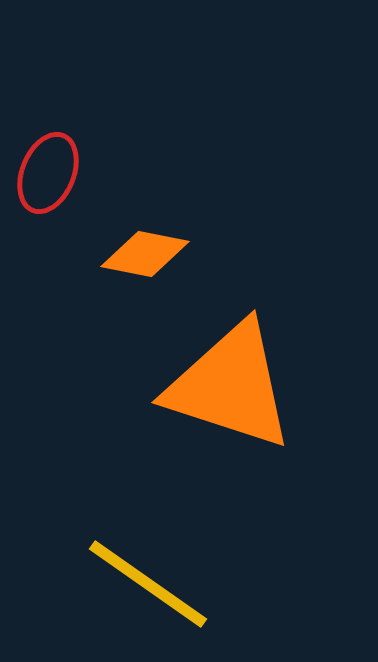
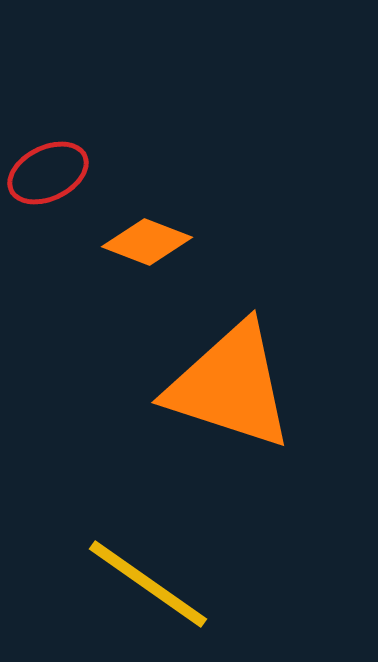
red ellipse: rotated 42 degrees clockwise
orange diamond: moved 2 px right, 12 px up; rotated 10 degrees clockwise
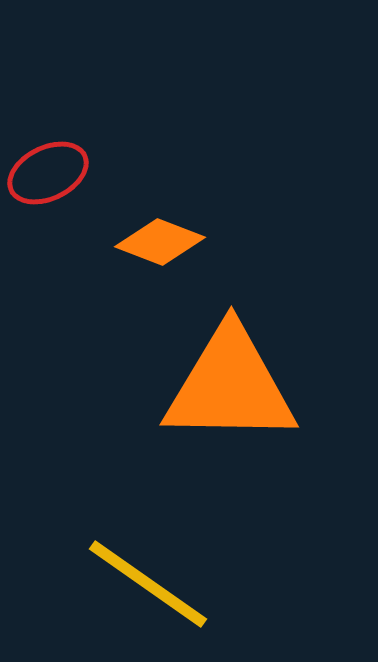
orange diamond: moved 13 px right
orange triangle: rotated 17 degrees counterclockwise
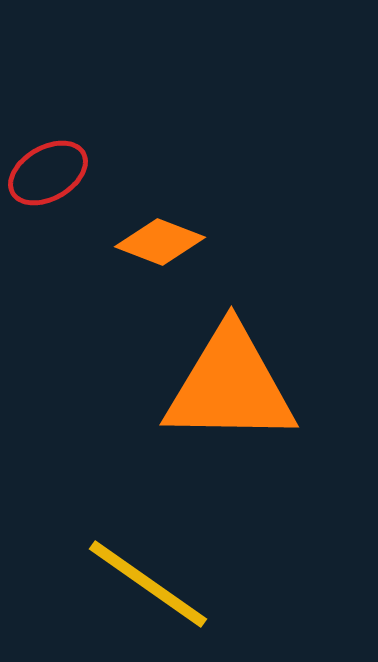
red ellipse: rotated 4 degrees counterclockwise
